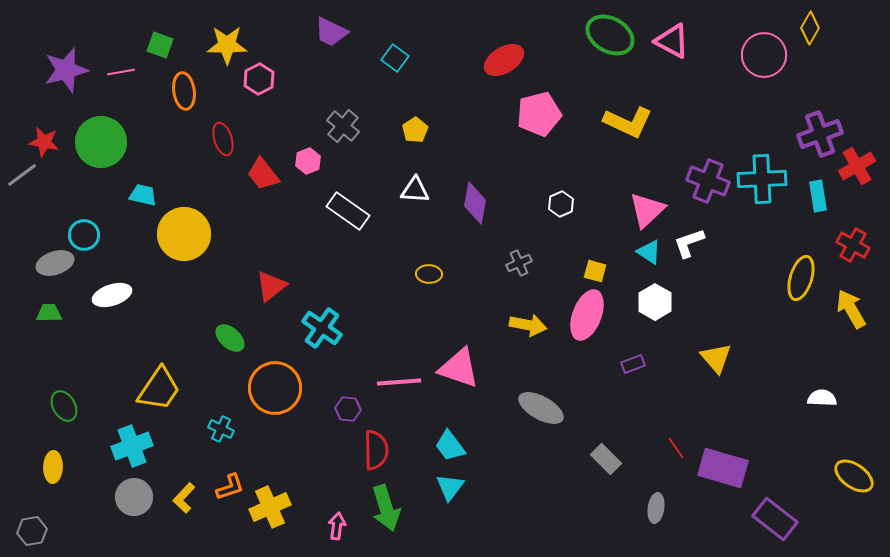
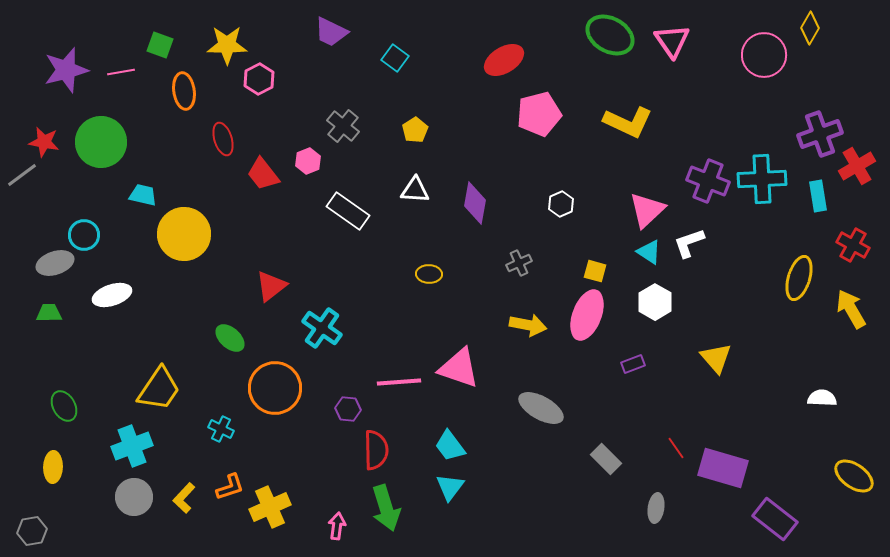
pink triangle at (672, 41): rotated 27 degrees clockwise
yellow ellipse at (801, 278): moved 2 px left
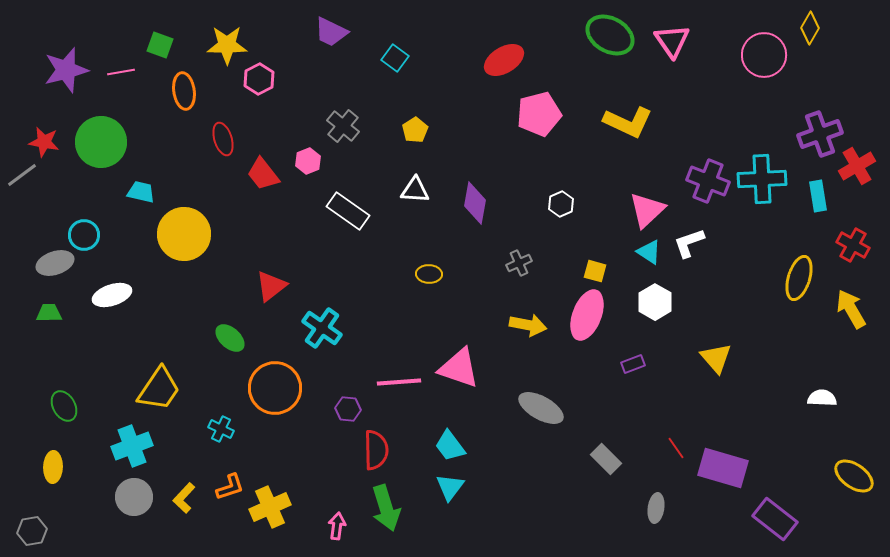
cyan trapezoid at (143, 195): moved 2 px left, 3 px up
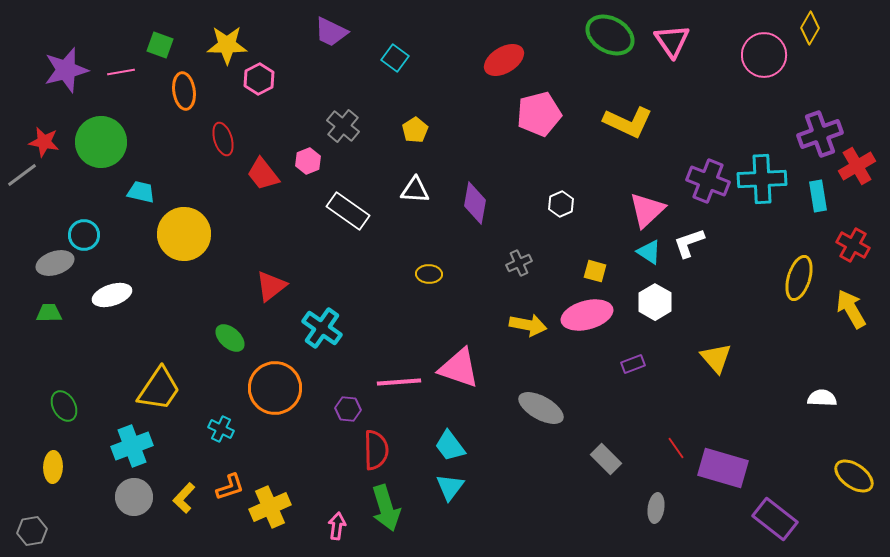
pink ellipse at (587, 315): rotated 54 degrees clockwise
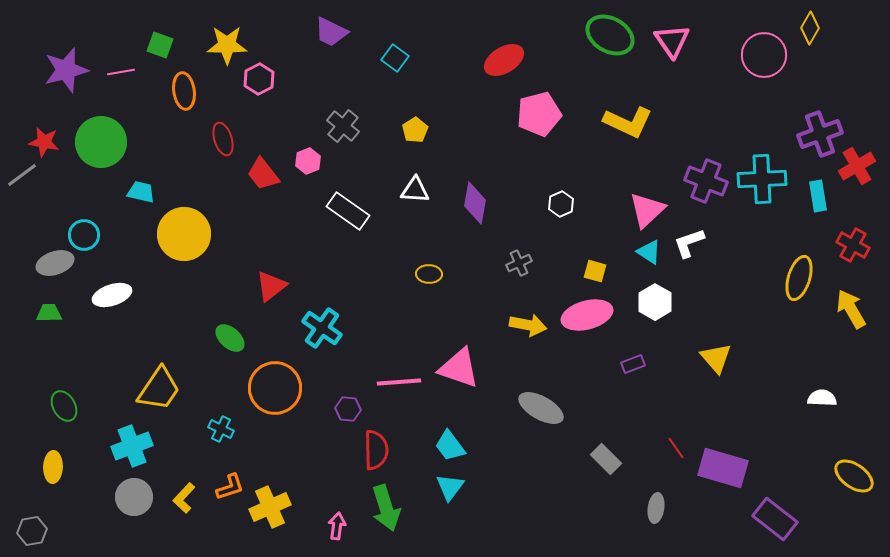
purple cross at (708, 181): moved 2 px left
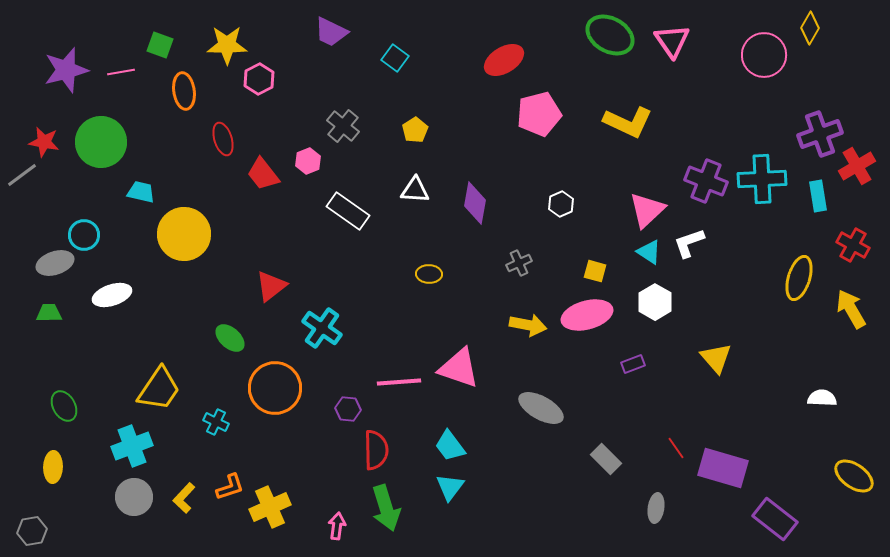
cyan cross at (221, 429): moved 5 px left, 7 px up
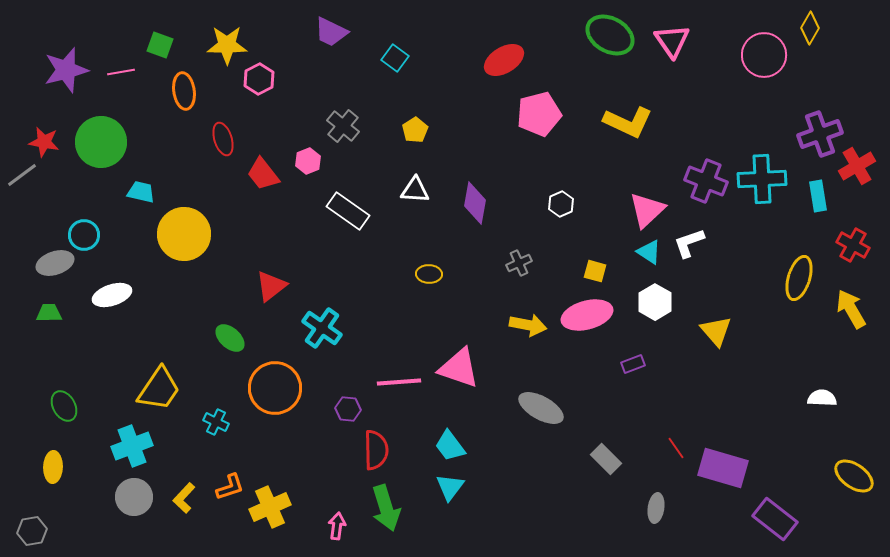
yellow triangle at (716, 358): moved 27 px up
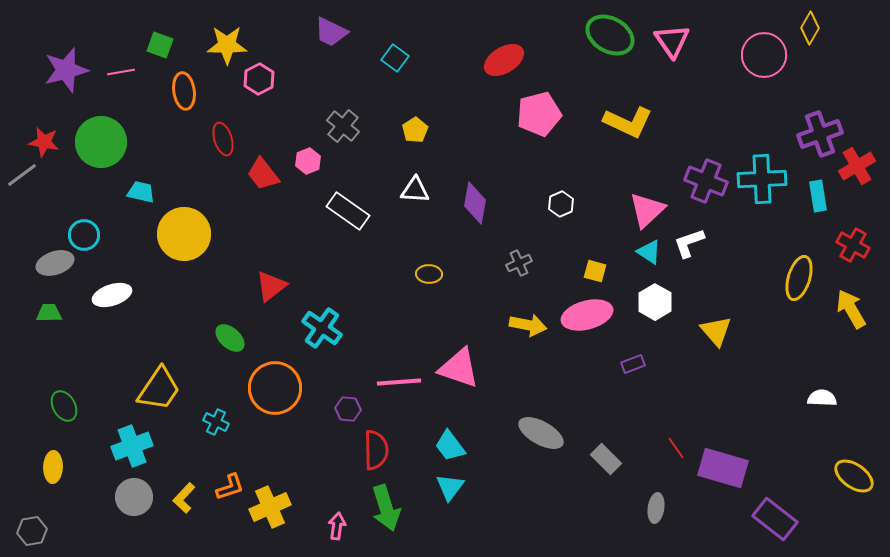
gray ellipse at (541, 408): moved 25 px down
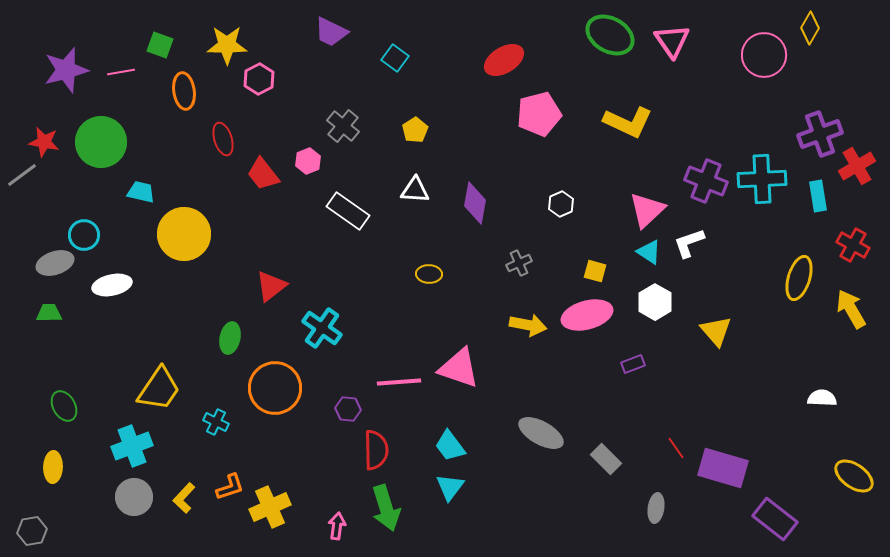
white ellipse at (112, 295): moved 10 px up; rotated 6 degrees clockwise
green ellipse at (230, 338): rotated 60 degrees clockwise
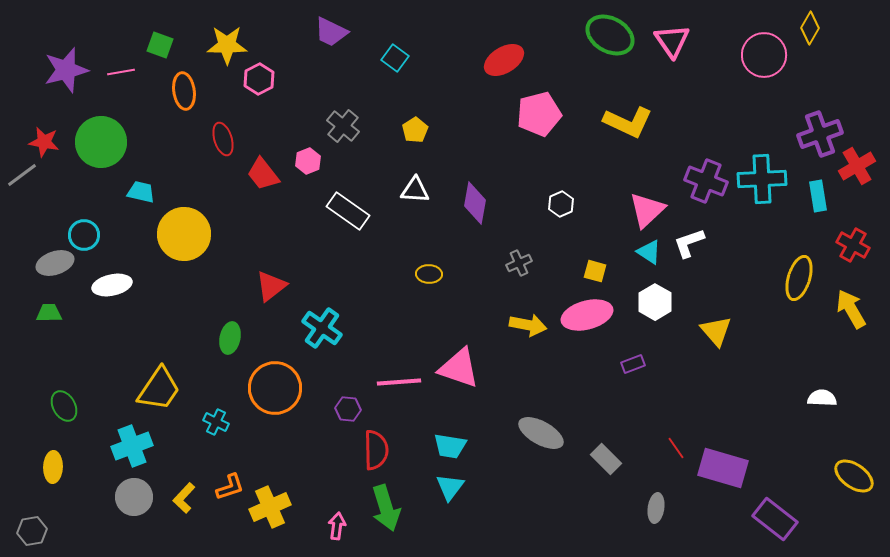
cyan trapezoid at (450, 446): rotated 44 degrees counterclockwise
